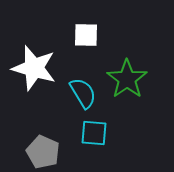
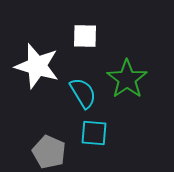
white square: moved 1 px left, 1 px down
white star: moved 3 px right, 2 px up
gray pentagon: moved 6 px right
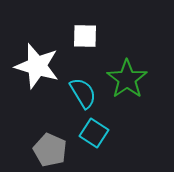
cyan square: rotated 28 degrees clockwise
gray pentagon: moved 1 px right, 2 px up
